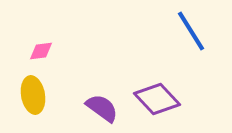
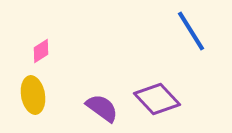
pink diamond: rotated 25 degrees counterclockwise
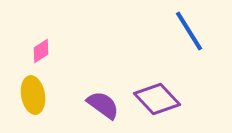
blue line: moved 2 px left
purple semicircle: moved 1 px right, 3 px up
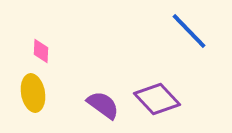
blue line: rotated 12 degrees counterclockwise
pink diamond: rotated 55 degrees counterclockwise
yellow ellipse: moved 2 px up
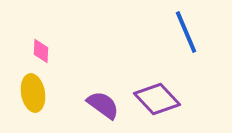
blue line: moved 3 px left, 1 px down; rotated 21 degrees clockwise
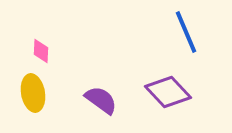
purple diamond: moved 11 px right, 7 px up
purple semicircle: moved 2 px left, 5 px up
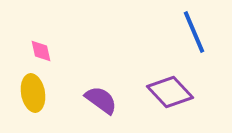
blue line: moved 8 px right
pink diamond: rotated 15 degrees counterclockwise
purple diamond: moved 2 px right
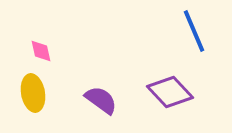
blue line: moved 1 px up
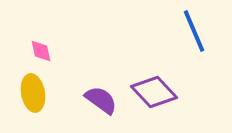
purple diamond: moved 16 px left
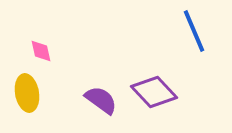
yellow ellipse: moved 6 px left
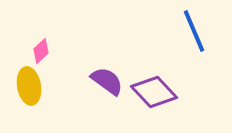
pink diamond: rotated 60 degrees clockwise
yellow ellipse: moved 2 px right, 7 px up
purple semicircle: moved 6 px right, 19 px up
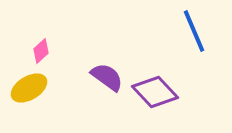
purple semicircle: moved 4 px up
yellow ellipse: moved 2 px down; rotated 69 degrees clockwise
purple diamond: moved 1 px right
